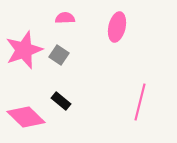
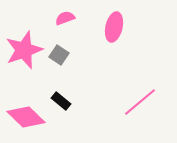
pink semicircle: rotated 18 degrees counterclockwise
pink ellipse: moved 3 px left
pink line: rotated 36 degrees clockwise
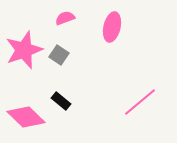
pink ellipse: moved 2 px left
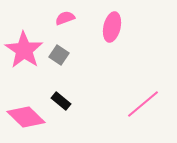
pink star: rotated 18 degrees counterclockwise
pink line: moved 3 px right, 2 px down
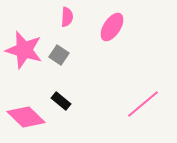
pink semicircle: moved 2 px right, 1 px up; rotated 114 degrees clockwise
pink ellipse: rotated 20 degrees clockwise
pink star: rotated 18 degrees counterclockwise
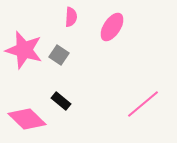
pink semicircle: moved 4 px right
pink diamond: moved 1 px right, 2 px down
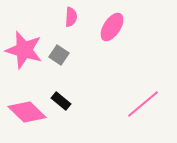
pink diamond: moved 7 px up
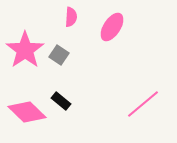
pink star: moved 1 px right; rotated 21 degrees clockwise
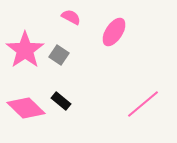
pink semicircle: rotated 66 degrees counterclockwise
pink ellipse: moved 2 px right, 5 px down
pink diamond: moved 1 px left, 4 px up
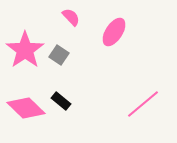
pink semicircle: rotated 18 degrees clockwise
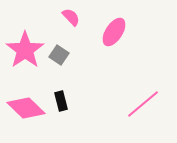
black rectangle: rotated 36 degrees clockwise
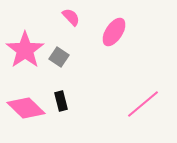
gray square: moved 2 px down
